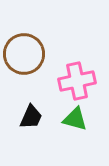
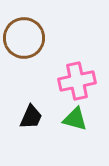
brown circle: moved 16 px up
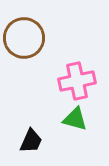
black trapezoid: moved 24 px down
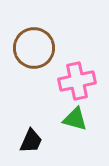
brown circle: moved 10 px right, 10 px down
